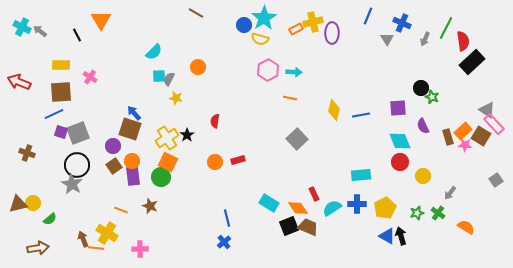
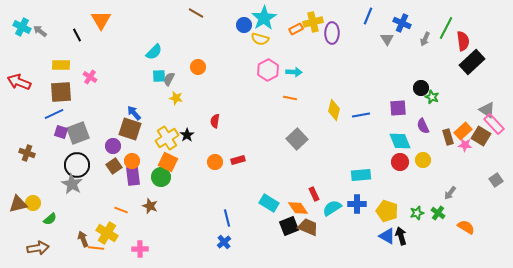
yellow circle at (423, 176): moved 16 px up
yellow pentagon at (385, 208): moved 2 px right, 3 px down; rotated 25 degrees counterclockwise
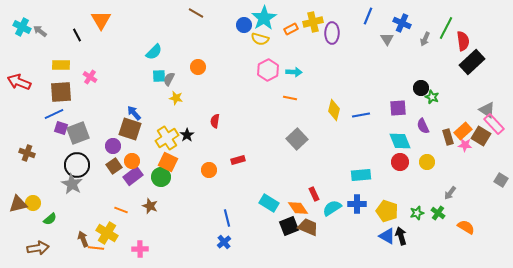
orange rectangle at (296, 29): moved 5 px left
purple square at (61, 132): moved 4 px up
yellow circle at (423, 160): moved 4 px right, 2 px down
orange circle at (215, 162): moved 6 px left, 8 px down
purple rectangle at (133, 176): rotated 60 degrees clockwise
gray square at (496, 180): moved 5 px right; rotated 24 degrees counterclockwise
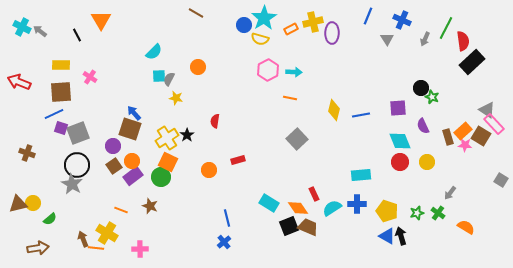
blue cross at (402, 23): moved 3 px up
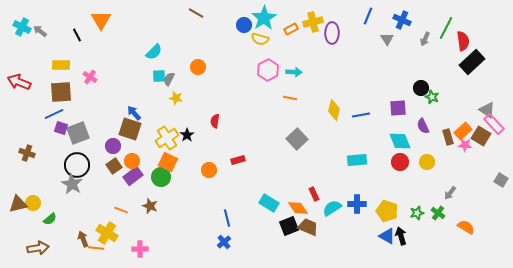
cyan rectangle at (361, 175): moved 4 px left, 15 px up
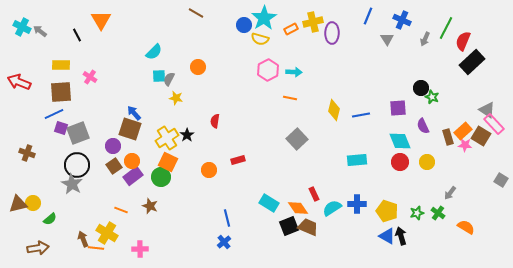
red semicircle at (463, 41): rotated 150 degrees counterclockwise
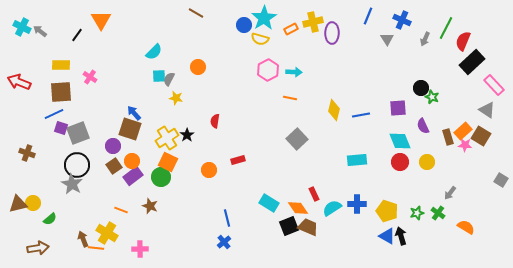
black line at (77, 35): rotated 64 degrees clockwise
pink rectangle at (494, 124): moved 39 px up
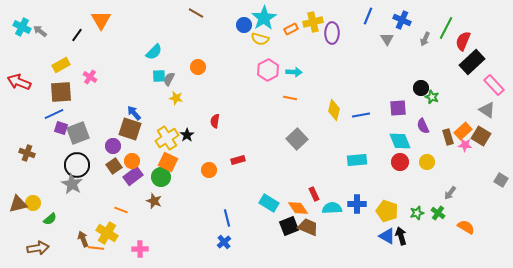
yellow rectangle at (61, 65): rotated 30 degrees counterclockwise
brown star at (150, 206): moved 4 px right, 5 px up
cyan semicircle at (332, 208): rotated 30 degrees clockwise
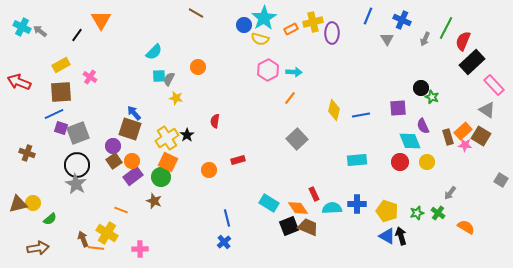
orange line at (290, 98): rotated 64 degrees counterclockwise
cyan diamond at (400, 141): moved 10 px right
brown square at (114, 166): moved 5 px up
gray star at (72, 184): moved 4 px right
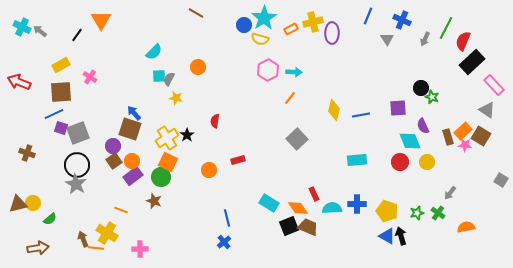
orange semicircle at (466, 227): rotated 42 degrees counterclockwise
